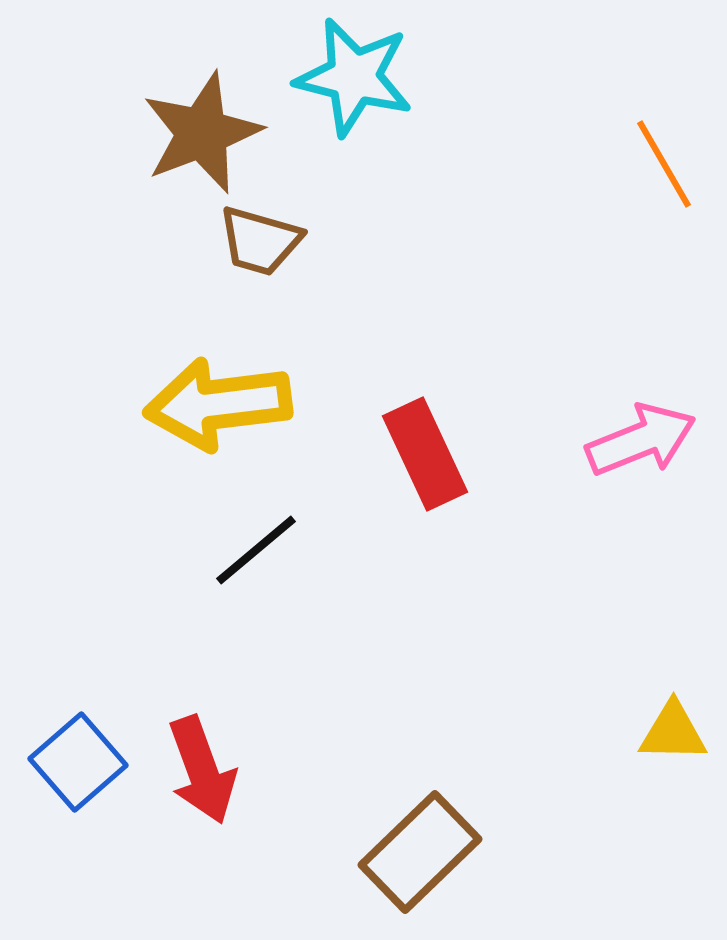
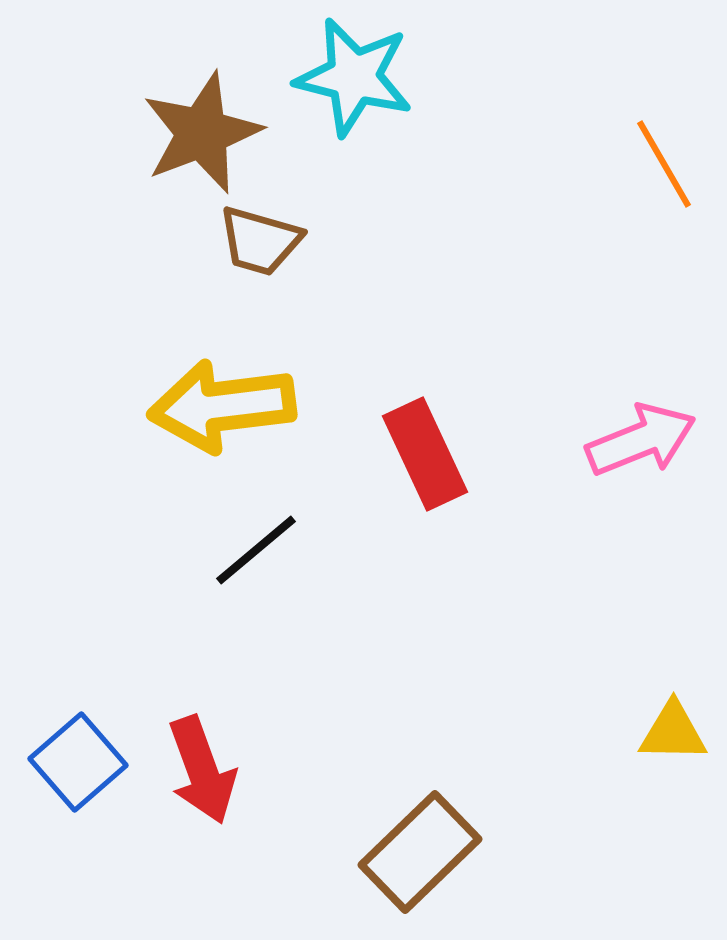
yellow arrow: moved 4 px right, 2 px down
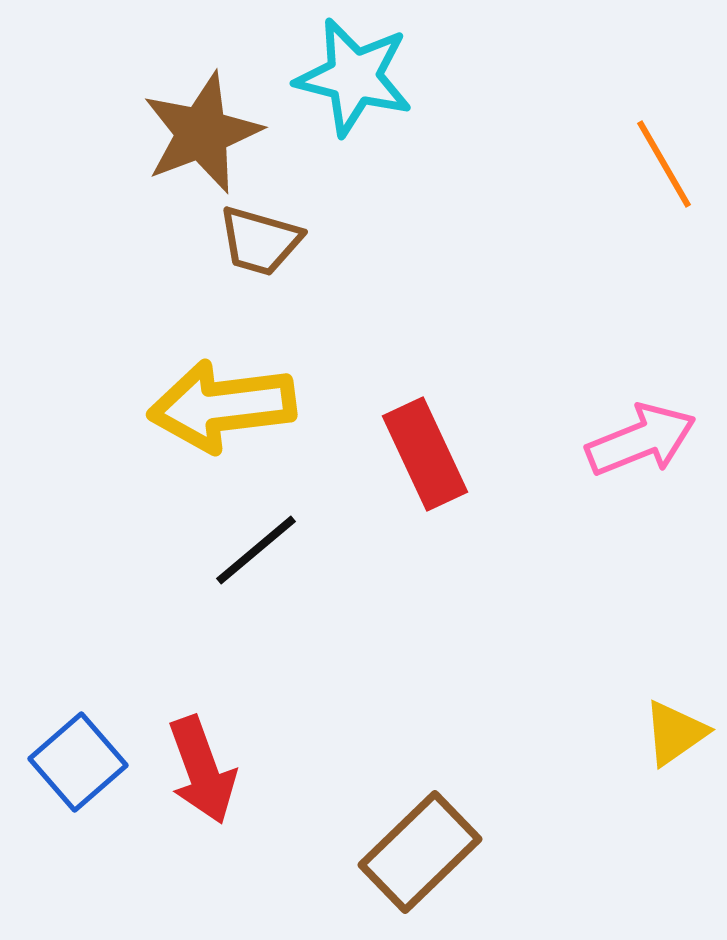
yellow triangle: moved 2 px right, 1 px down; rotated 36 degrees counterclockwise
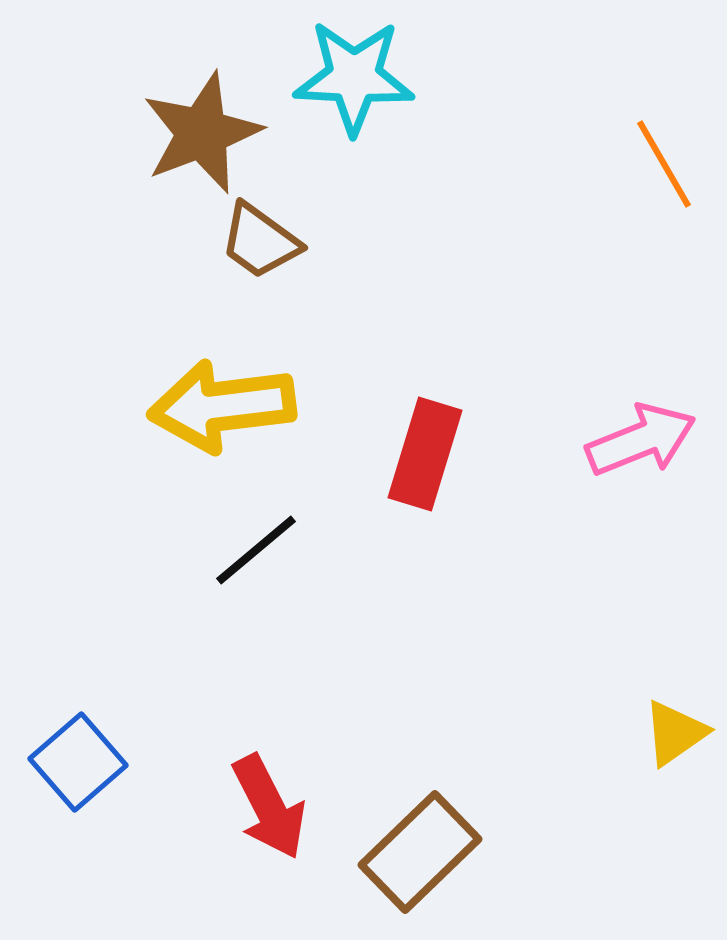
cyan star: rotated 11 degrees counterclockwise
brown trapezoid: rotated 20 degrees clockwise
red rectangle: rotated 42 degrees clockwise
red arrow: moved 67 px right, 37 px down; rotated 7 degrees counterclockwise
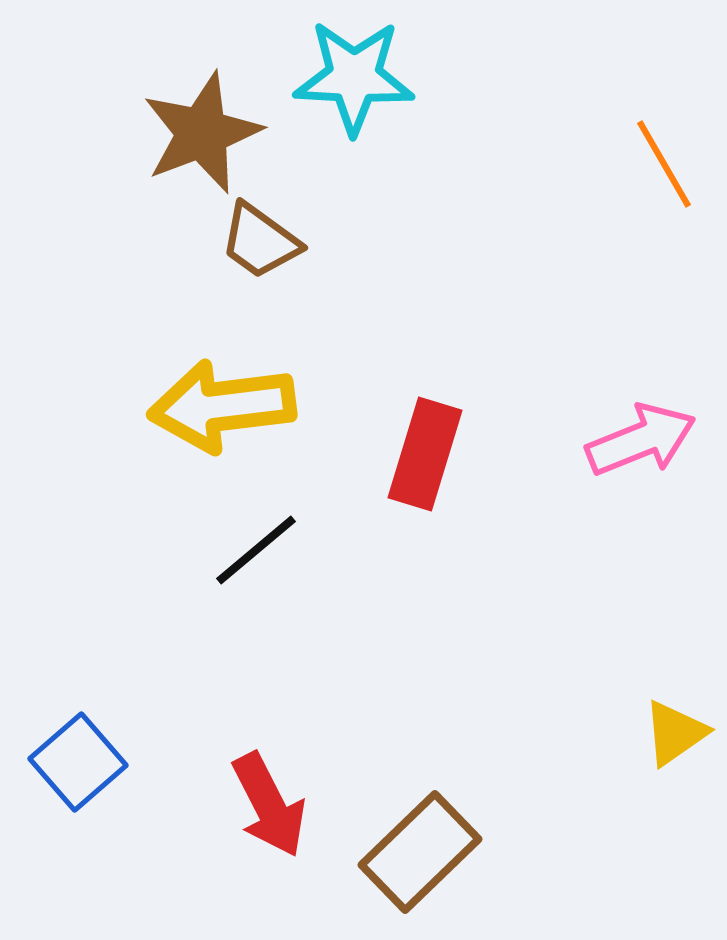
red arrow: moved 2 px up
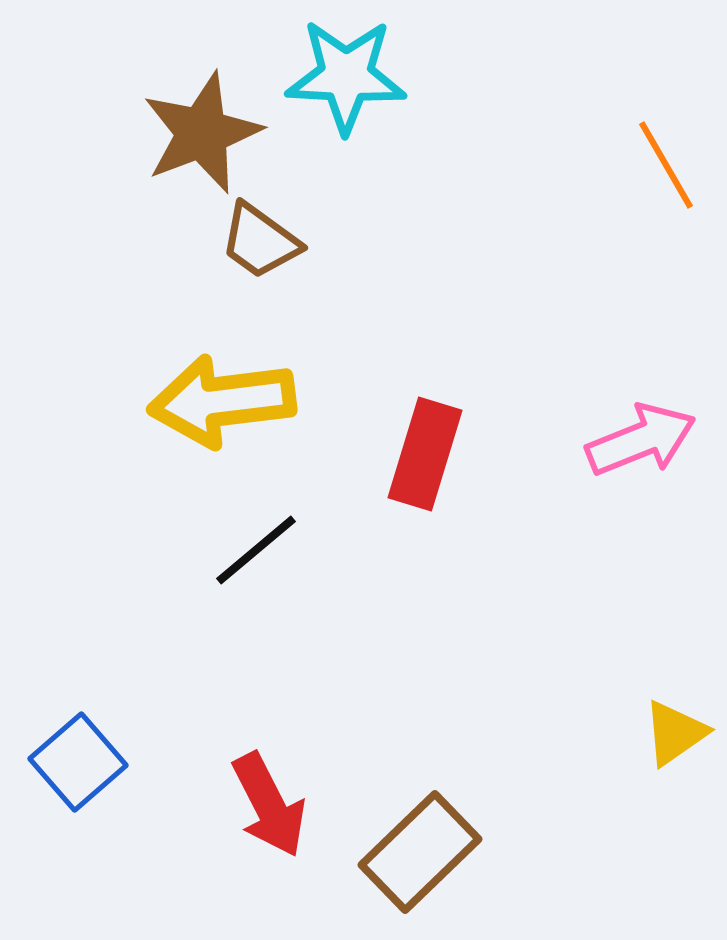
cyan star: moved 8 px left, 1 px up
orange line: moved 2 px right, 1 px down
yellow arrow: moved 5 px up
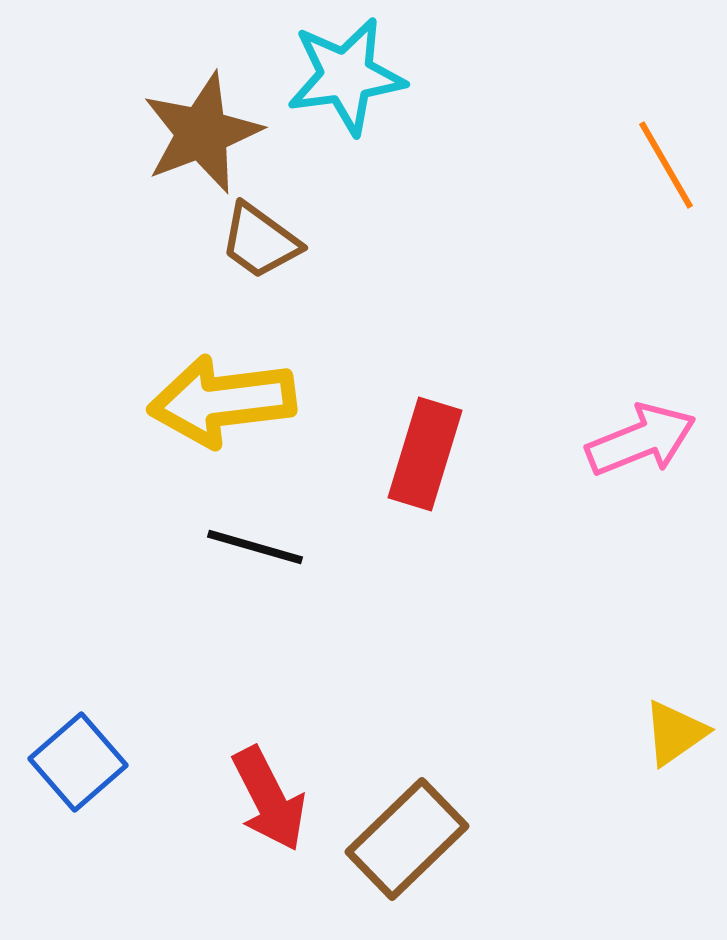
cyan star: rotated 11 degrees counterclockwise
black line: moved 1 px left, 3 px up; rotated 56 degrees clockwise
red arrow: moved 6 px up
brown rectangle: moved 13 px left, 13 px up
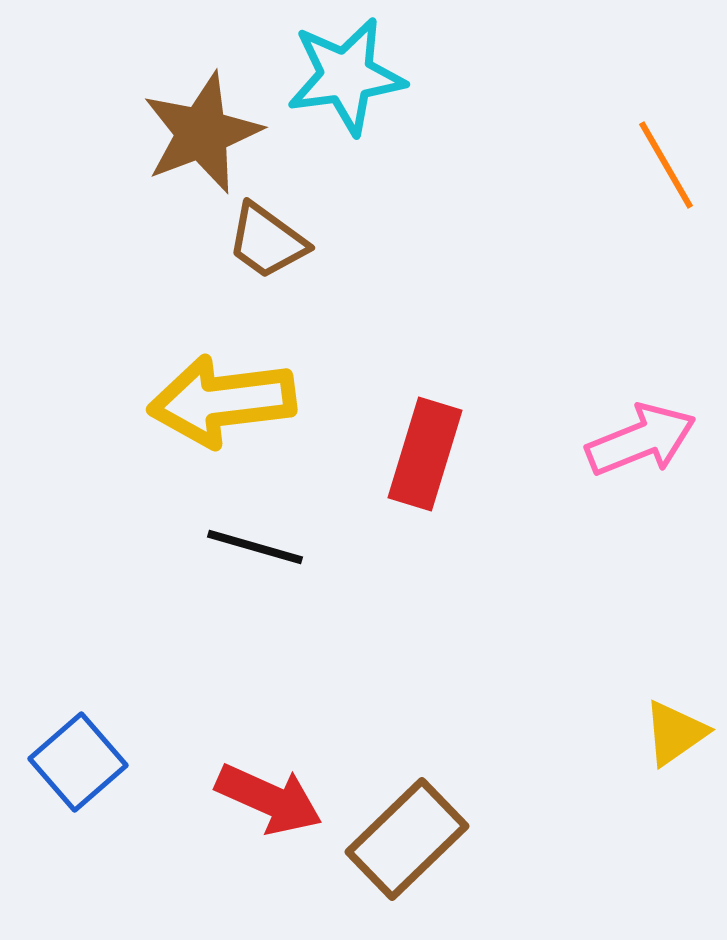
brown trapezoid: moved 7 px right
red arrow: rotated 39 degrees counterclockwise
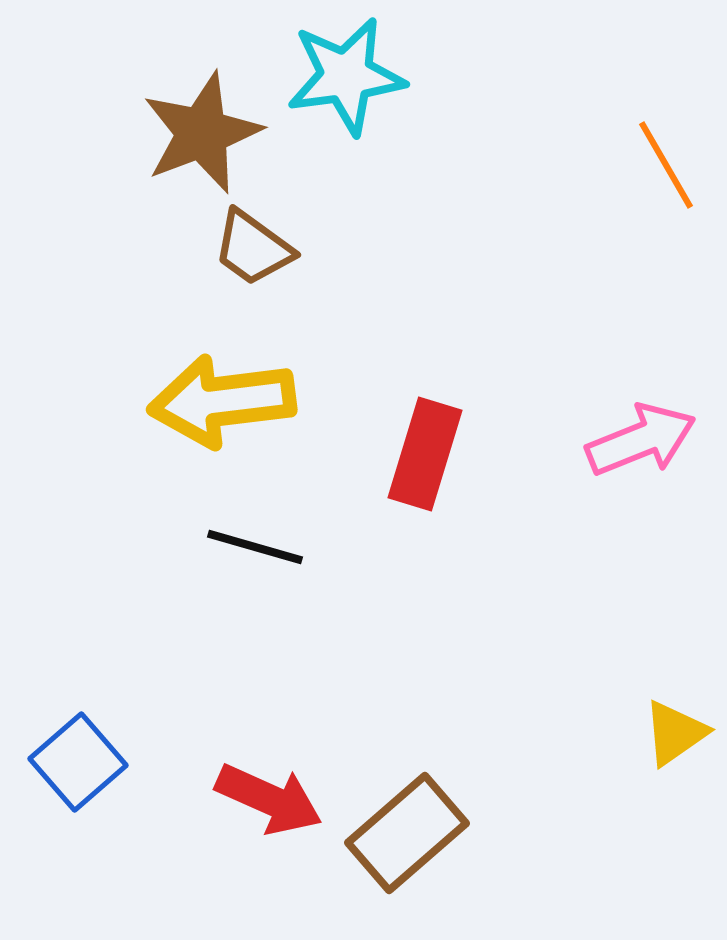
brown trapezoid: moved 14 px left, 7 px down
brown rectangle: moved 6 px up; rotated 3 degrees clockwise
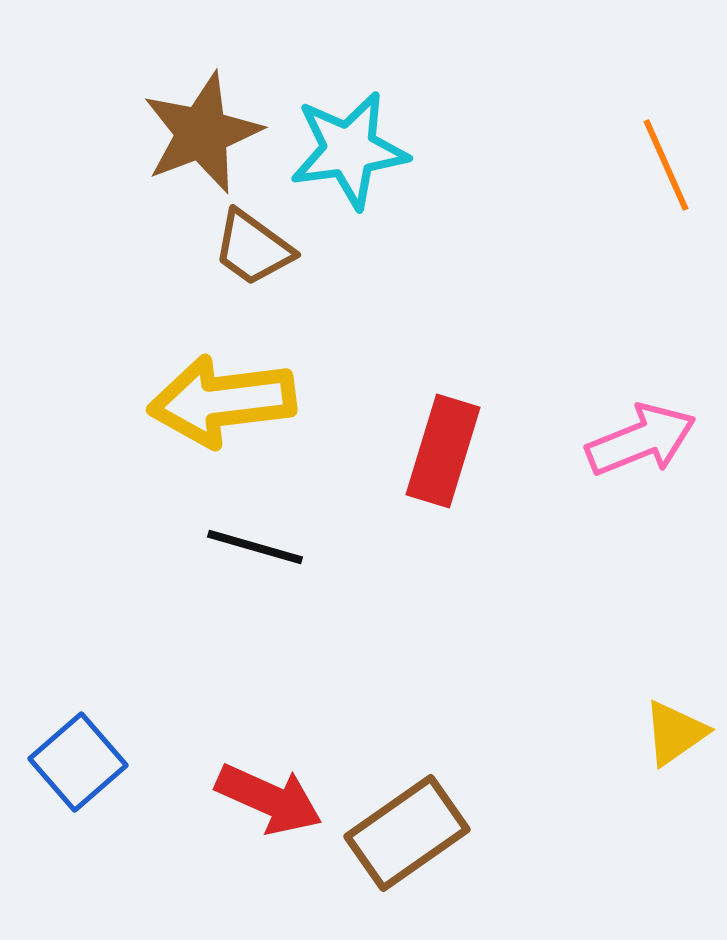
cyan star: moved 3 px right, 74 px down
orange line: rotated 6 degrees clockwise
red rectangle: moved 18 px right, 3 px up
brown rectangle: rotated 6 degrees clockwise
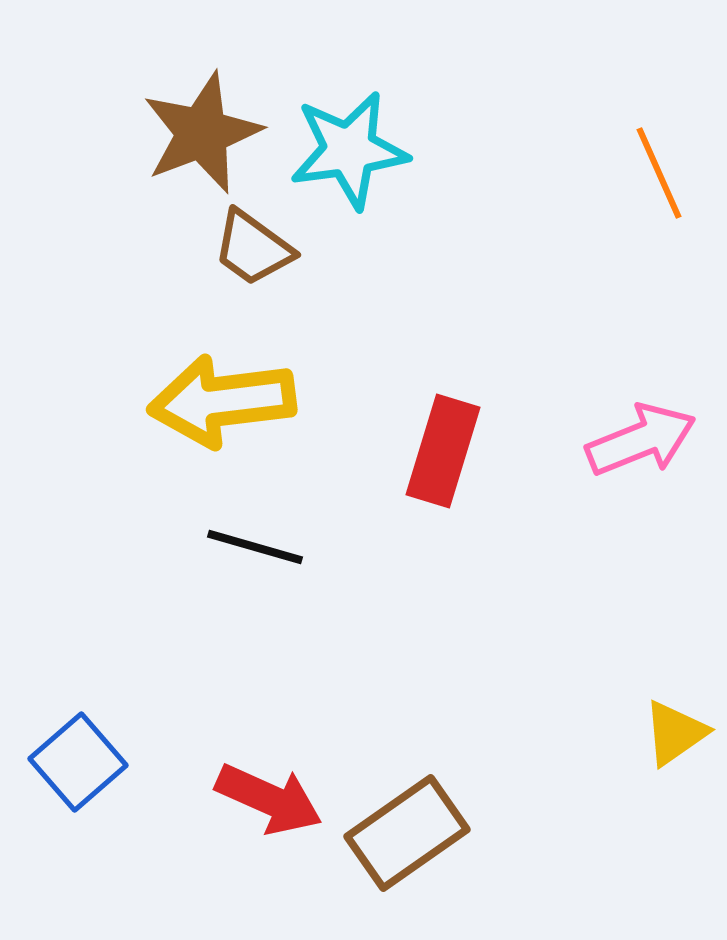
orange line: moved 7 px left, 8 px down
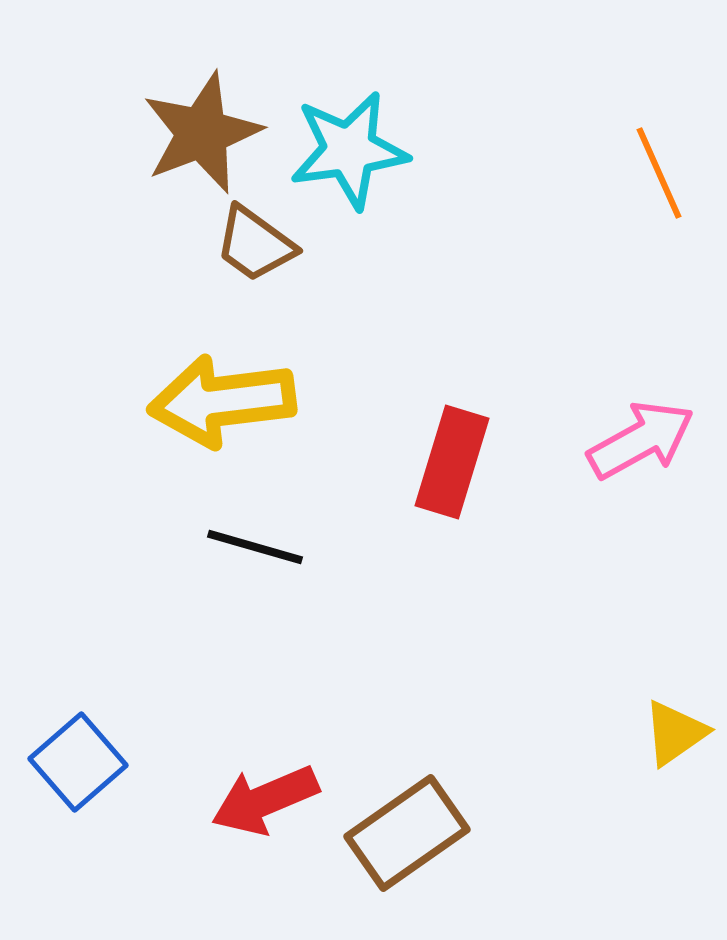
brown trapezoid: moved 2 px right, 4 px up
pink arrow: rotated 7 degrees counterclockwise
red rectangle: moved 9 px right, 11 px down
red arrow: moved 4 px left, 1 px down; rotated 133 degrees clockwise
